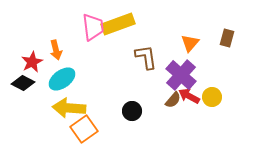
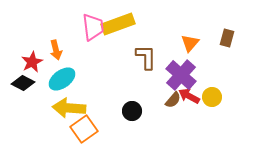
brown L-shape: rotated 8 degrees clockwise
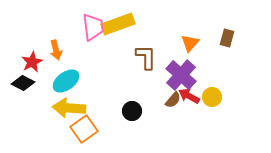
cyan ellipse: moved 4 px right, 2 px down
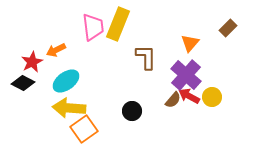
yellow rectangle: rotated 48 degrees counterclockwise
brown rectangle: moved 1 px right, 10 px up; rotated 30 degrees clockwise
orange arrow: rotated 78 degrees clockwise
purple cross: moved 5 px right
